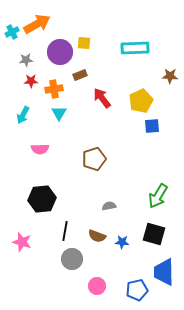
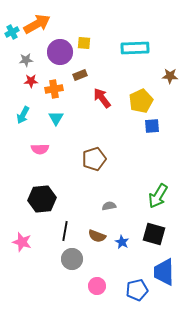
cyan triangle: moved 3 px left, 5 px down
blue star: rotated 24 degrees clockwise
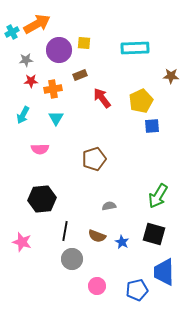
purple circle: moved 1 px left, 2 px up
brown star: moved 1 px right
orange cross: moved 1 px left
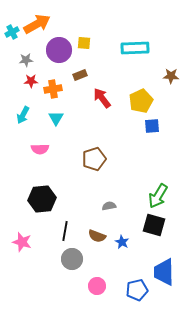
black square: moved 9 px up
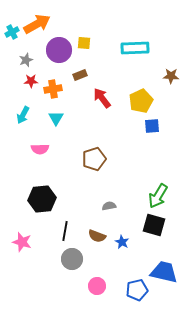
gray star: rotated 16 degrees counterclockwise
blue trapezoid: rotated 104 degrees clockwise
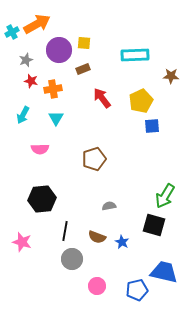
cyan rectangle: moved 7 px down
brown rectangle: moved 3 px right, 6 px up
red star: rotated 16 degrees clockwise
green arrow: moved 7 px right
brown semicircle: moved 1 px down
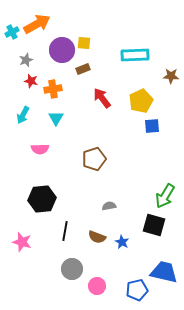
purple circle: moved 3 px right
gray circle: moved 10 px down
